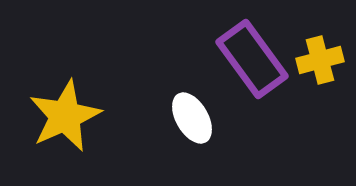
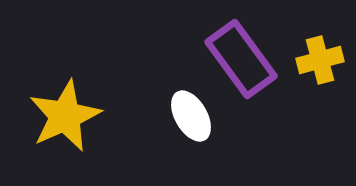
purple rectangle: moved 11 px left
white ellipse: moved 1 px left, 2 px up
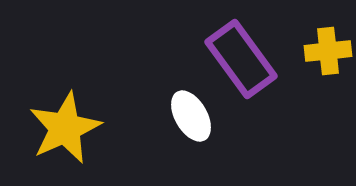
yellow cross: moved 8 px right, 9 px up; rotated 9 degrees clockwise
yellow star: moved 12 px down
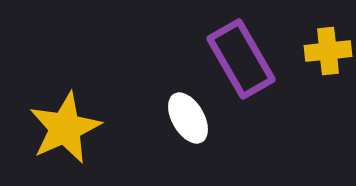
purple rectangle: rotated 6 degrees clockwise
white ellipse: moved 3 px left, 2 px down
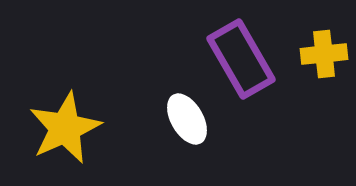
yellow cross: moved 4 px left, 3 px down
white ellipse: moved 1 px left, 1 px down
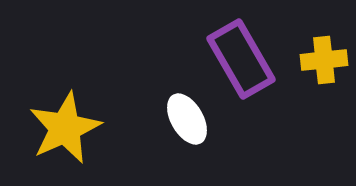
yellow cross: moved 6 px down
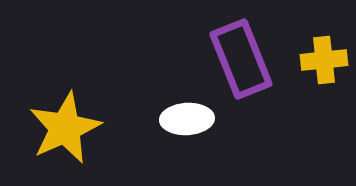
purple rectangle: rotated 8 degrees clockwise
white ellipse: rotated 63 degrees counterclockwise
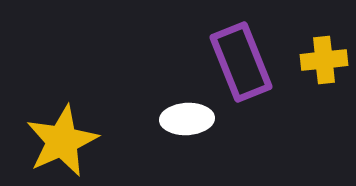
purple rectangle: moved 3 px down
yellow star: moved 3 px left, 13 px down
